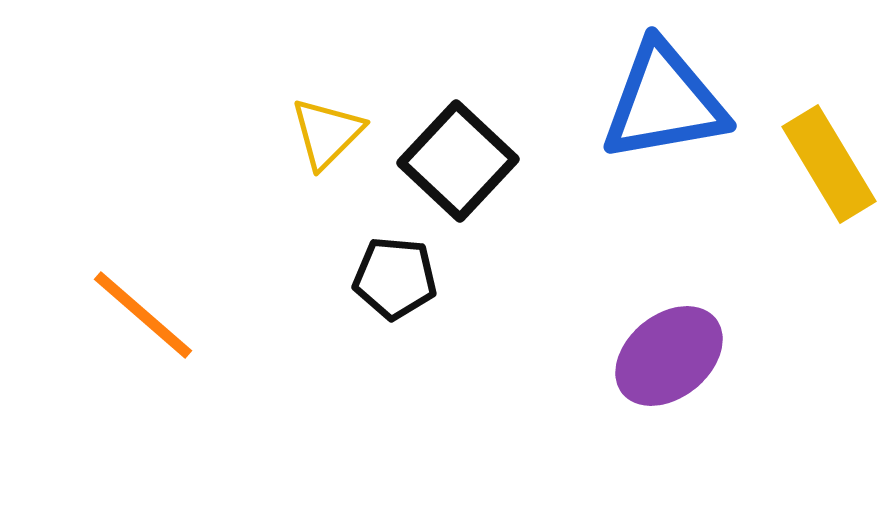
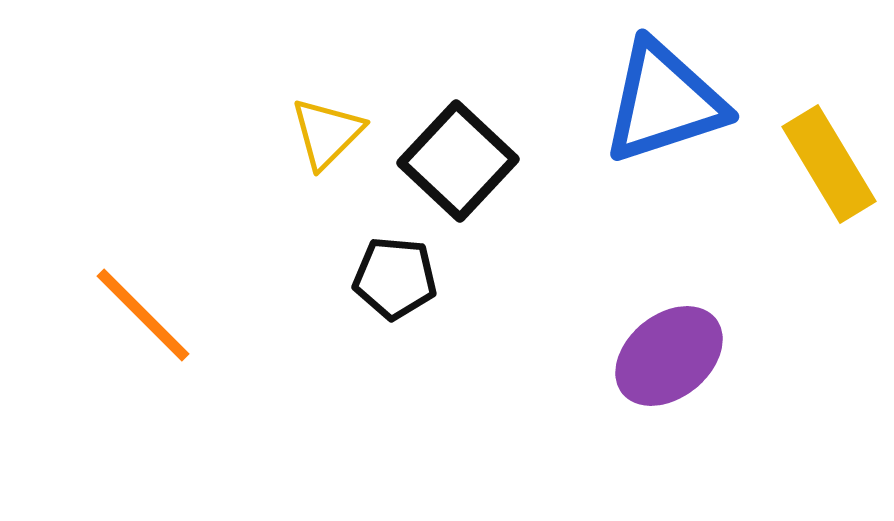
blue triangle: rotated 8 degrees counterclockwise
orange line: rotated 4 degrees clockwise
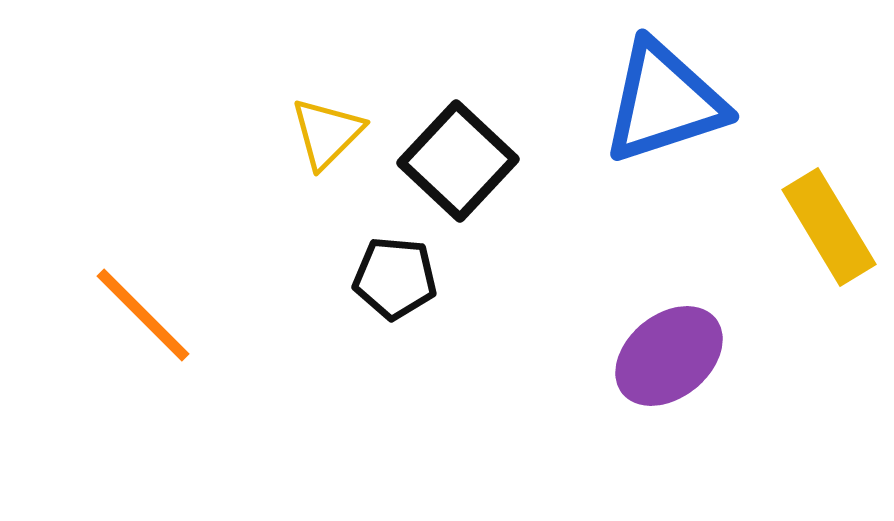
yellow rectangle: moved 63 px down
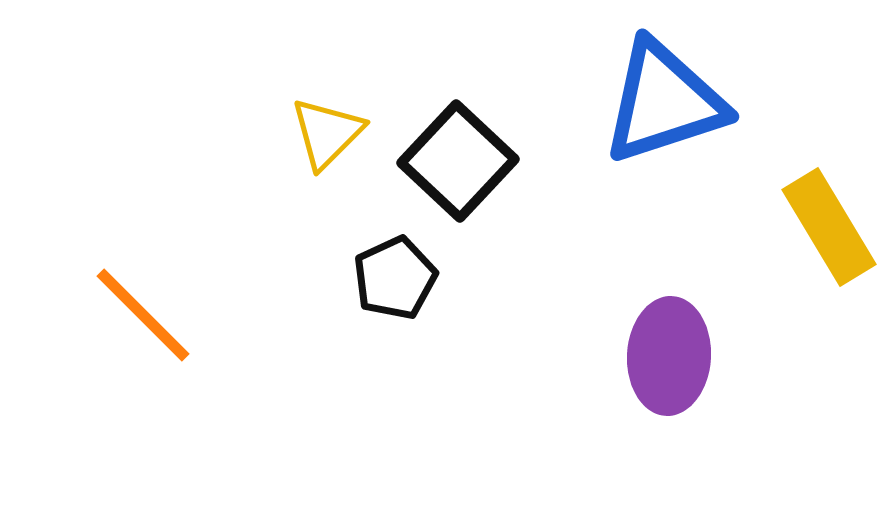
black pentagon: rotated 30 degrees counterclockwise
purple ellipse: rotated 48 degrees counterclockwise
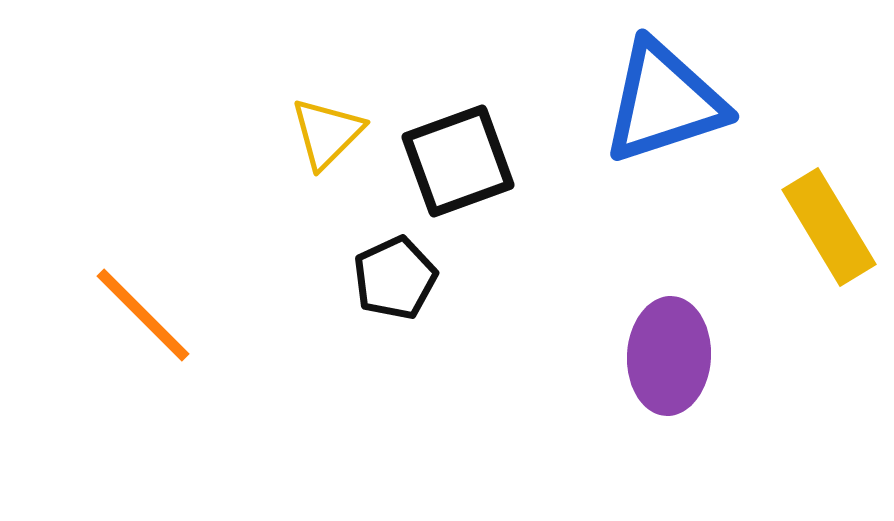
black square: rotated 27 degrees clockwise
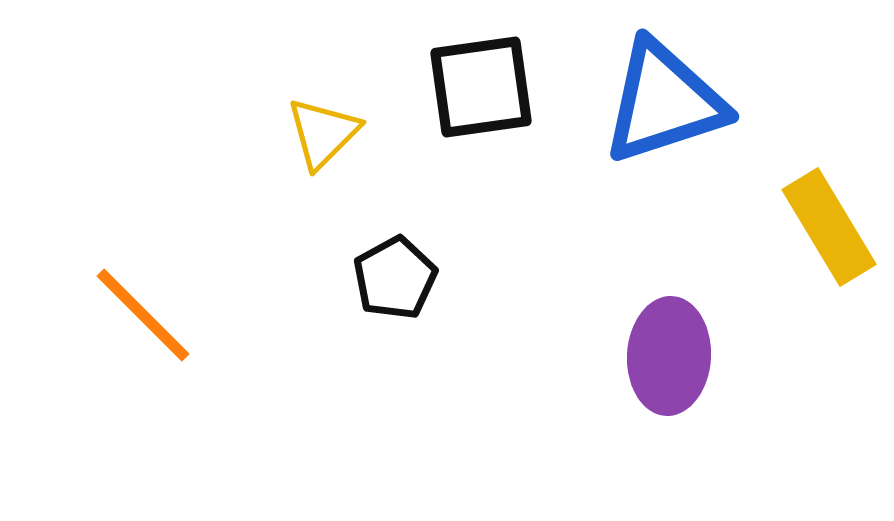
yellow triangle: moved 4 px left
black square: moved 23 px right, 74 px up; rotated 12 degrees clockwise
black pentagon: rotated 4 degrees counterclockwise
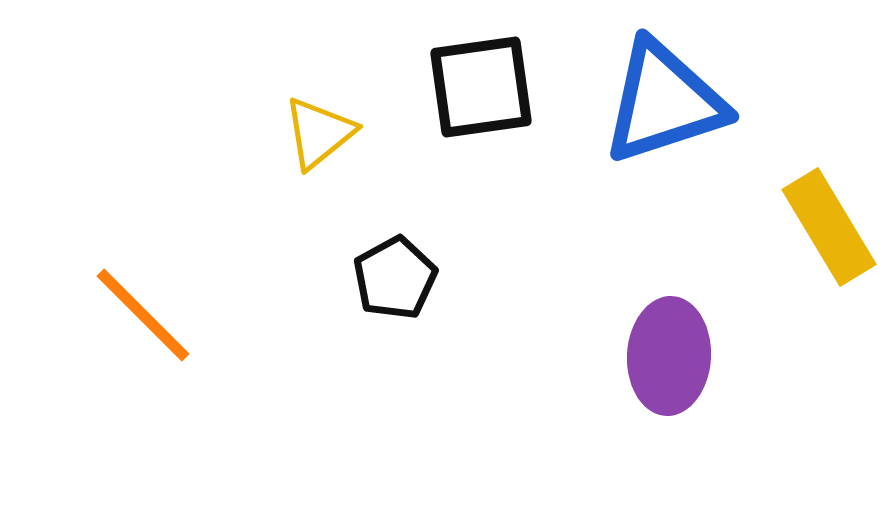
yellow triangle: moved 4 px left; rotated 6 degrees clockwise
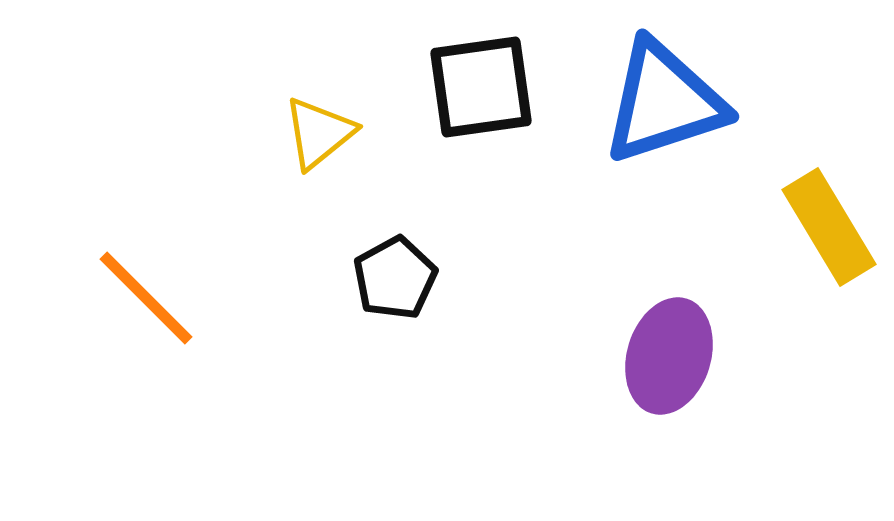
orange line: moved 3 px right, 17 px up
purple ellipse: rotated 14 degrees clockwise
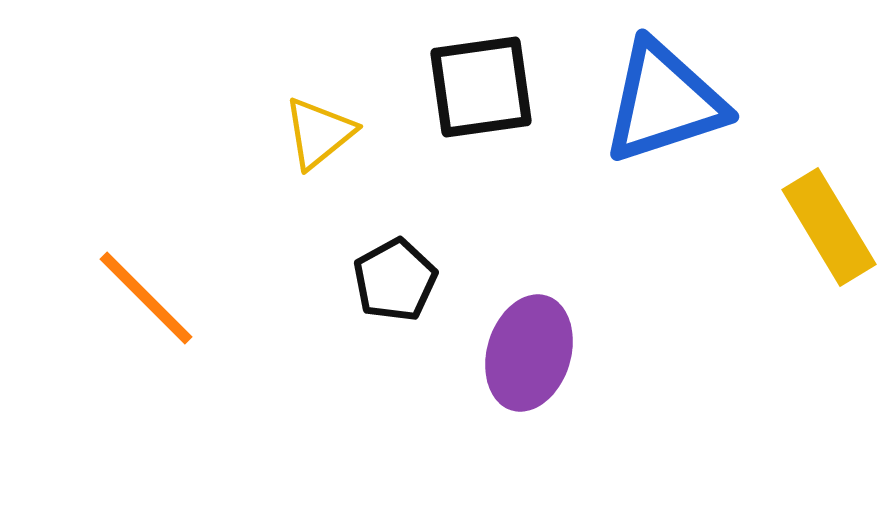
black pentagon: moved 2 px down
purple ellipse: moved 140 px left, 3 px up
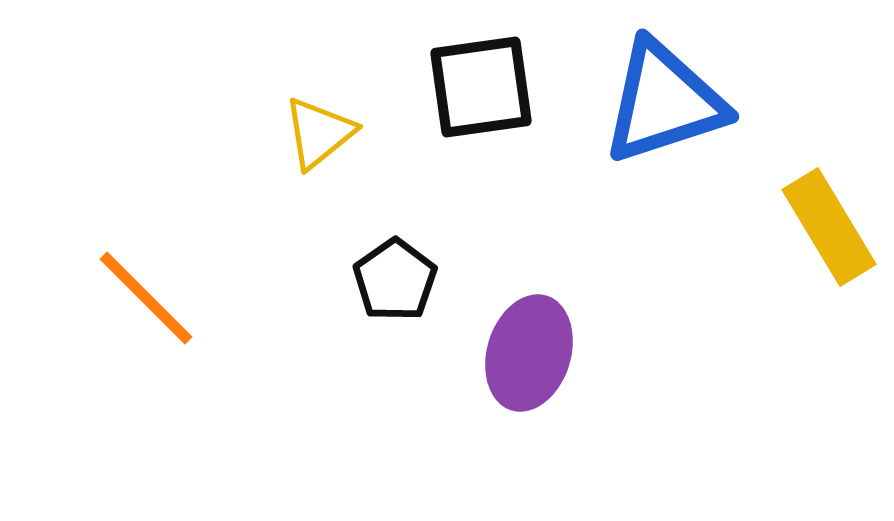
black pentagon: rotated 6 degrees counterclockwise
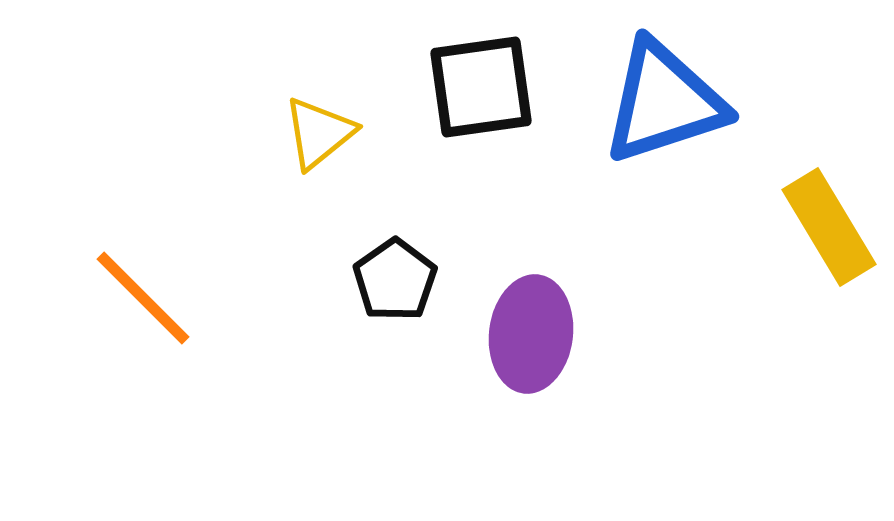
orange line: moved 3 px left
purple ellipse: moved 2 px right, 19 px up; rotated 10 degrees counterclockwise
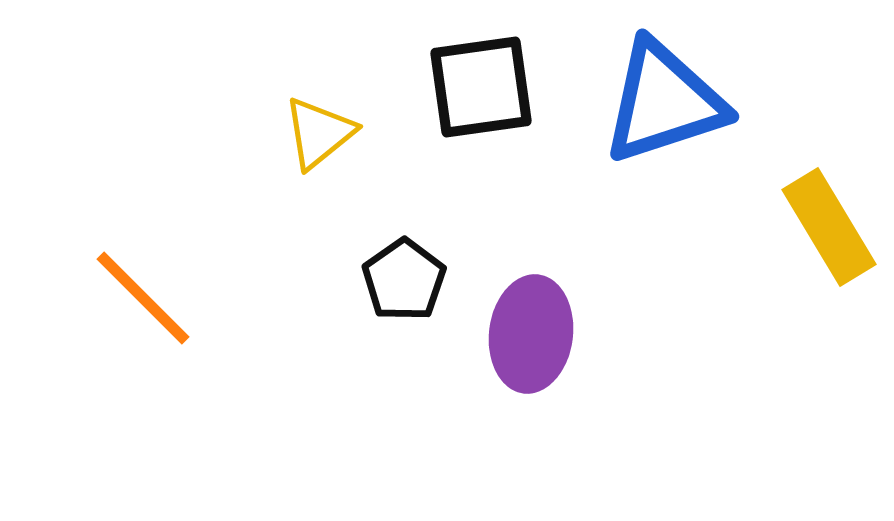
black pentagon: moved 9 px right
